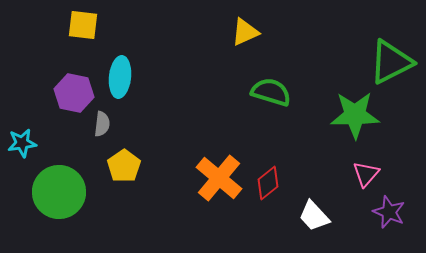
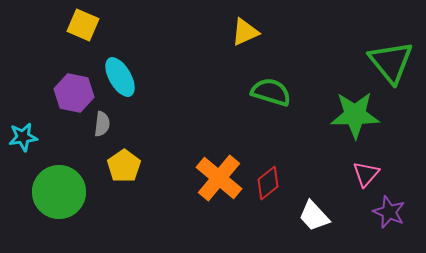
yellow square: rotated 16 degrees clockwise
green triangle: rotated 42 degrees counterclockwise
cyan ellipse: rotated 36 degrees counterclockwise
cyan star: moved 1 px right, 6 px up
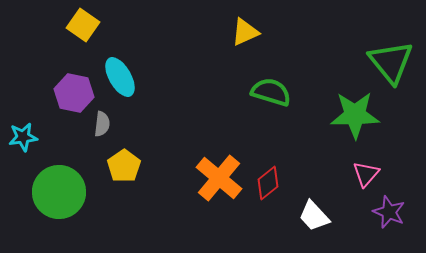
yellow square: rotated 12 degrees clockwise
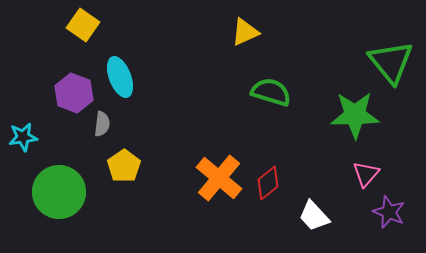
cyan ellipse: rotated 9 degrees clockwise
purple hexagon: rotated 9 degrees clockwise
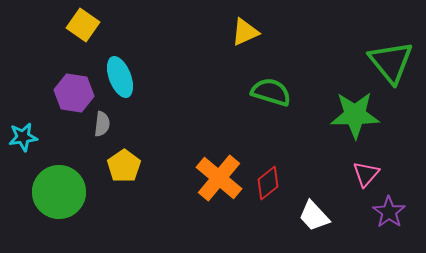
purple hexagon: rotated 12 degrees counterclockwise
purple star: rotated 12 degrees clockwise
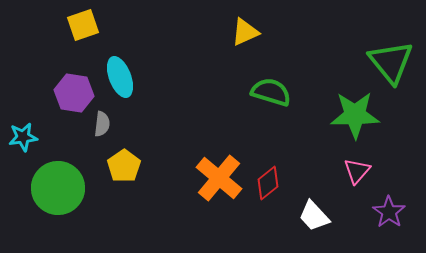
yellow square: rotated 36 degrees clockwise
pink triangle: moved 9 px left, 3 px up
green circle: moved 1 px left, 4 px up
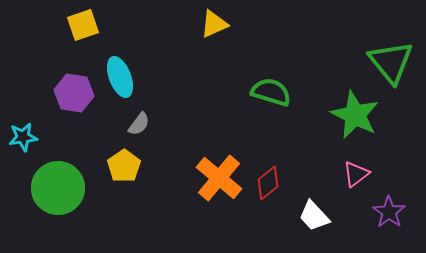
yellow triangle: moved 31 px left, 8 px up
green star: rotated 27 degrees clockwise
gray semicircle: moved 37 px right; rotated 30 degrees clockwise
pink triangle: moved 1 px left, 3 px down; rotated 12 degrees clockwise
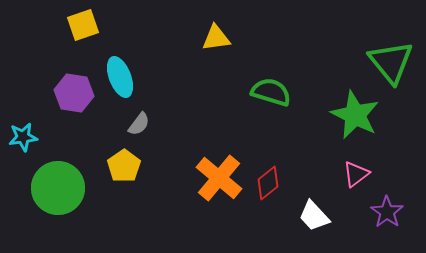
yellow triangle: moved 2 px right, 14 px down; rotated 16 degrees clockwise
purple star: moved 2 px left
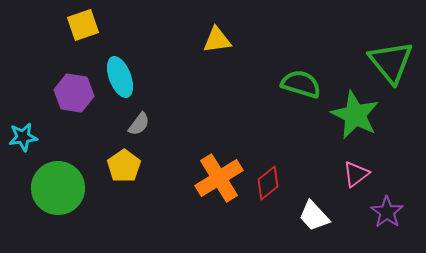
yellow triangle: moved 1 px right, 2 px down
green semicircle: moved 30 px right, 8 px up
orange cross: rotated 18 degrees clockwise
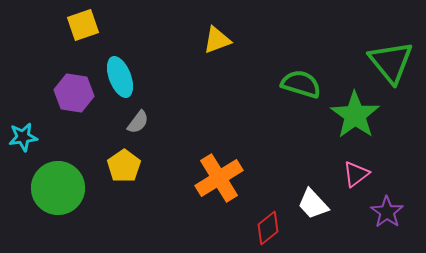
yellow triangle: rotated 12 degrees counterclockwise
green star: rotated 9 degrees clockwise
gray semicircle: moved 1 px left, 2 px up
red diamond: moved 45 px down
white trapezoid: moved 1 px left, 12 px up
